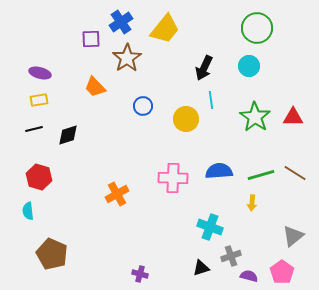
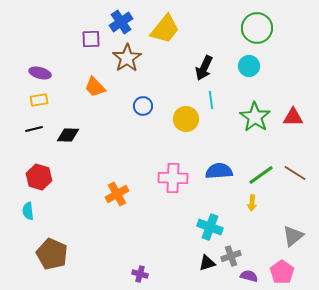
black diamond: rotated 20 degrees clockwise
green line: rotated 20 degrees counterclockwise
black triangle: moved 6 px right, 5 px up
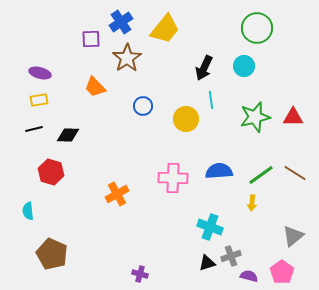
cyan circle: moved 5 px left
green star: rotated 24 degrees clockwise
red hexagon: moved 12 px right, 5 px up
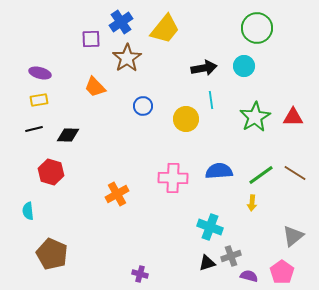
black arrow: rotated 125 degrees counterclockwise
green star: rotated 16 degrees counterclockwise
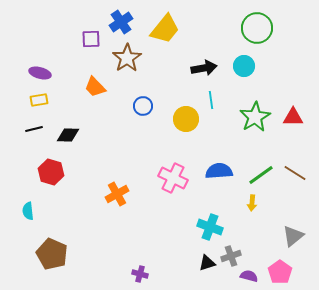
pink cross: rotated 24 degrees clockwise
pink pentagon: moved 2 px left
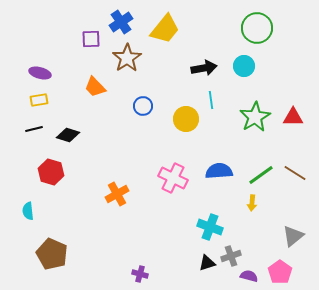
black diamond: rotated 15 degrees clockwise
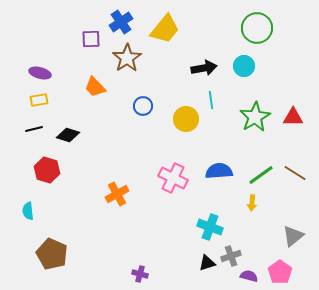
red hexagon: moved 4 px left, 2 px up
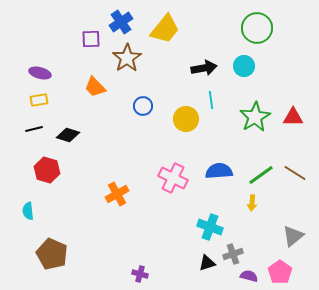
gray cross: moved 2 px right, 2 px up
